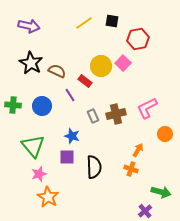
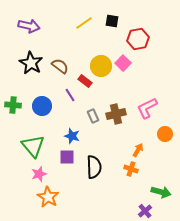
brown semicircle: moved 3 px right, 5 px up; rotated 12 degrees clockwise
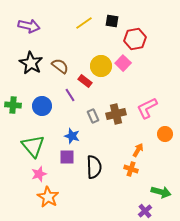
red hexagon: moved 3 px left
